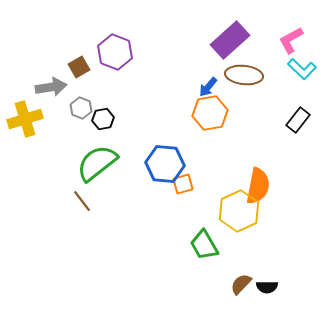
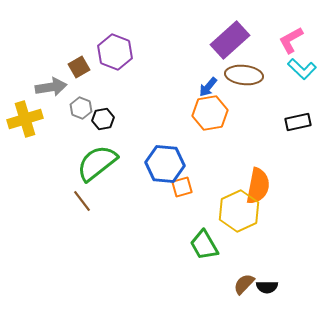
black rectangle: moved 2 px down; rotated 40 degrees clockwise
orange square: moved 1 px left, 3 px down
brown semicircle: moved 3 px right
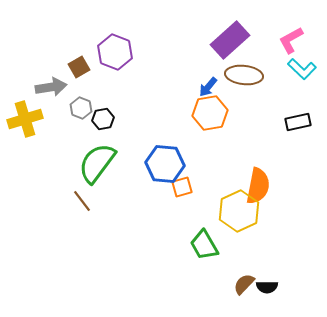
green semicircle: rotated 15 degrees counterclockwise
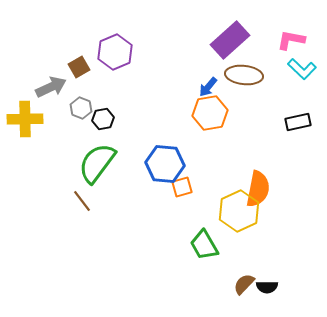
pink L-shape: rotated 40 degrees clockwise
purple hexagon: rotated 16 degrees clockwise
gray arrow: rotated 16 degrees counterclockwise
yellow cross: rotated 16 degrees clockwise
orange semicircle: moved 3 px down
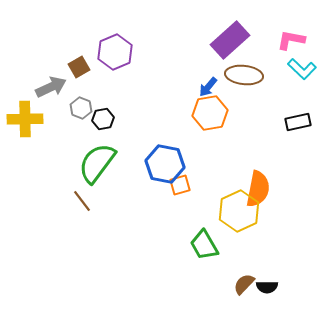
blue hexagon: rotated 6 degrees clockwise
orange square: moved 2 px left, 2 px up
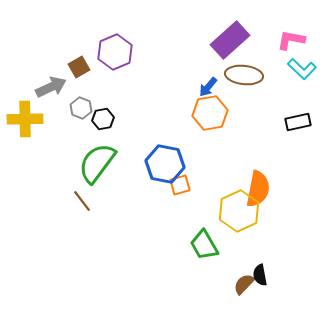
black semicircle: moved 7 px left, 12 px up; rotated 80 degrees clockwise
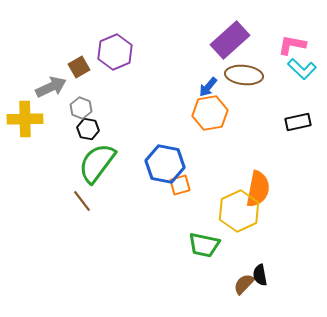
pink L-shape: moved 1 px right, 5 px down
black hexagon: moved 15 px left, 10 px down; rotated 20 degrees clockwise
green trapezoid: rotated 48 degrees counterclockwise
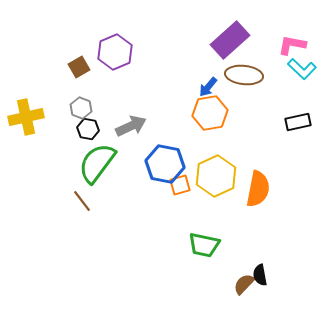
gray arrow: moved 80 px right, 39 px down
yellow cross: moved 1 px right, 2 px up; rotated 12 degrees counterclockwise
yellow hexagon: moved 23 px left, 35 px up
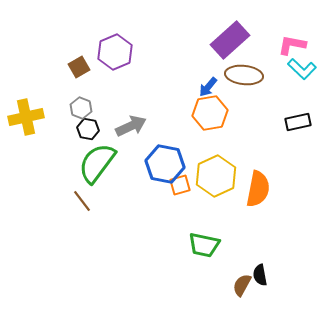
brown semicircle: moved 2 px left, 1 px down; rotated 15 degrees counterclockwise
